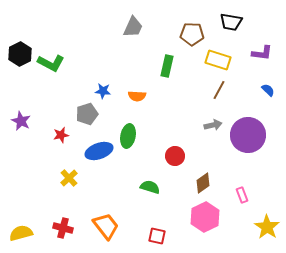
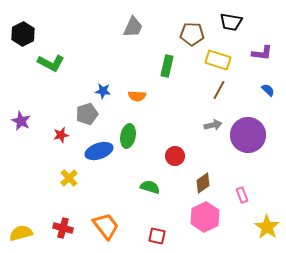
black hexagon: moved 3 px right, 20 px up
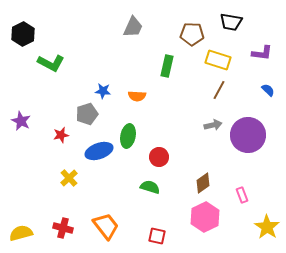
red circle: moved 16 px left, 1 px down
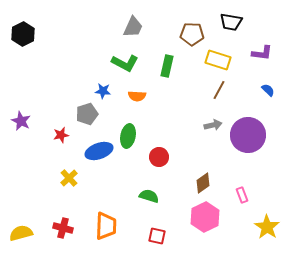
green L-shape: moved 74 px right
green semicircle: moved 1 px left, 9 px down
orange trapezoid: rotated 40 degrees clockwise
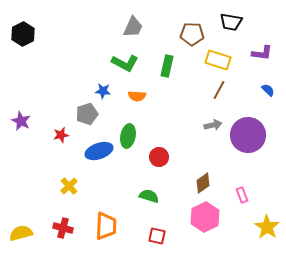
yellow cross: moved 8 px down
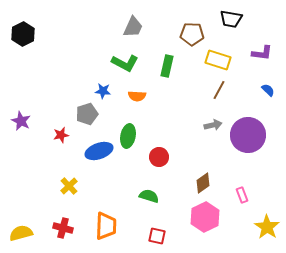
black trapezoid: moved 3 px up
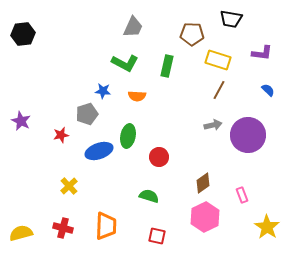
black hexagon: rotated 20 degrees clockwise
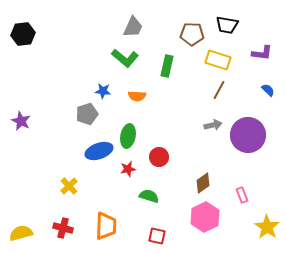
black trapezoid: moved 4 px left, 6 px down
green L-shape: moved 5 px up; rotated 12 degrees clockwise
red star: moved 67 px right, 34 px down
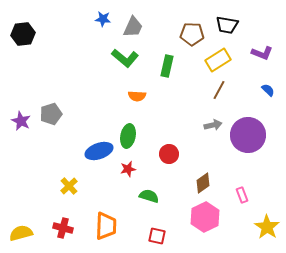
purple L-shape: rotated 15 degrees clockwise
yellow rectangle: rotated 50 degrees counterclockwise
blue star: moved 72 px up
gray pentagon: moved 36 px left
red circle: moved 10 px right, 3 px up
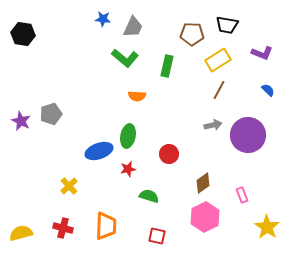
black hexagon: rotated 15 degrees clockwise
